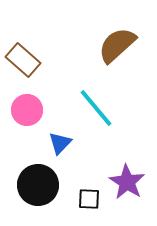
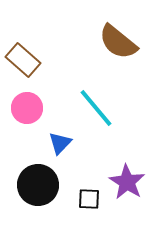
brown semicircle: moved 1 px right, 3 px up; rotated 99 degrees counterclockwise
pink circle: moved 2 px up
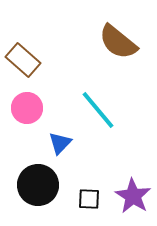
cyan line: moved 2 px right, 2 px down
purple star: moved 6 px right, 14 px down
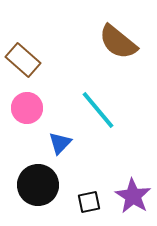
black square: moved 3 px down; rotated 15 degrees counterclockwise
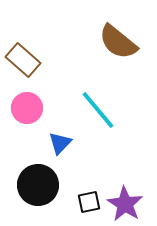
purple star: moved 8 px left, 8 px down
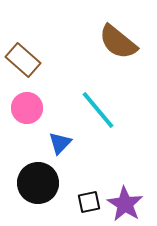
black circle: moved 2 px up
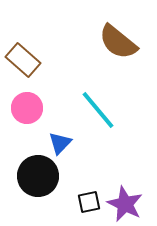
black circle: moved 7 px up
purple star: rotated 6 degrees counterclockwise
